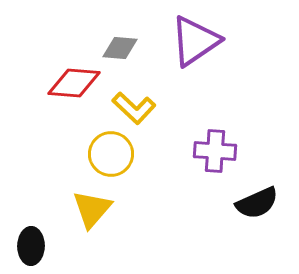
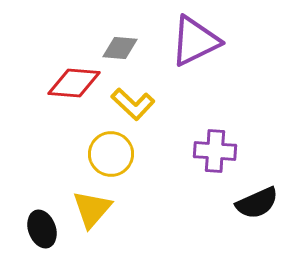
purple triangle: rotated 8 degrees clockwise
yellow L-shape: moved 1 px left, 4 px up
black ellipse: moved 11 px right, 17 px up; rotated 21 degrees counterclockwise
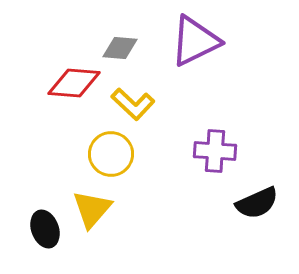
black ellipse: moved 3 px right
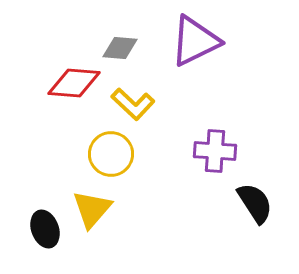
black semicircle: moved 2 px left; rotated 99 degrees counterclockwise
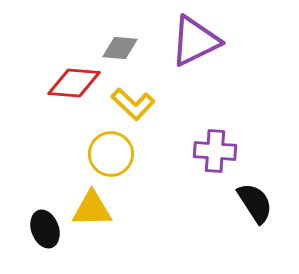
yellow triangle: rotated 48 degrees clockwise
